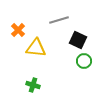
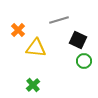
green cross: rotated 32 degrees clockwise
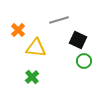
green cross: moved 1 px left, 8 px up
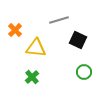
orange cross: moved 3 px left
green circle: moved 11 px down
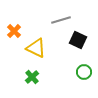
gray line: moved 2 px right
orange cross: moved 1 px left, 1 px down
yellow triangle: rotated 20 degrees clockwise
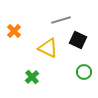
yellow triangle: moved 12 px right
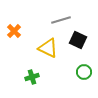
green cross: rotated 24 degrees clockwise
